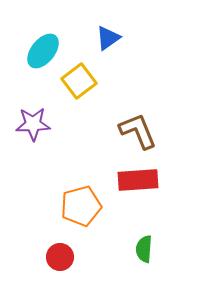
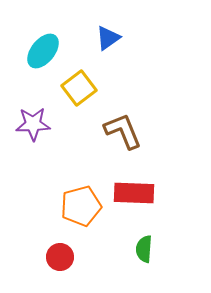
yellow square: moved 7 px down
brown L-shape: moved 15 px left
red rectangle: moved 4 px left, 13 px down; rotated 6 degrees clockwise
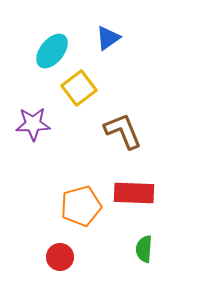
cyan ellipse: moved 9 px right
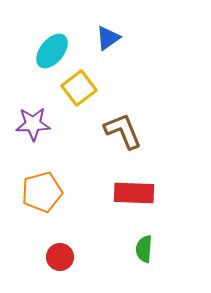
orange pentagon: moved 39 px left, 14 px up
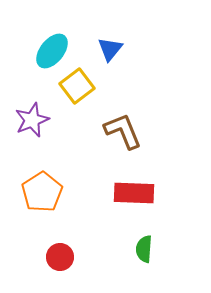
blue triangle: moved 2 px right, 11 px down; rotated 16 degrees counterclockwise
yellow square: moved 2 px left, 2 px up
purple star: moved 1 px left, 4 px up; rotated 20 degrees counterclockwise
orange pentagon: rotated 18 degrees counterclockwise
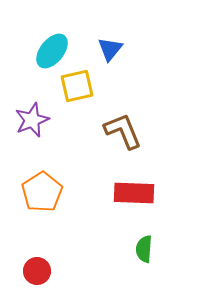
yellow square: rotated 24 degrees clockwise
red circle: moved 23 px left, 14 px down
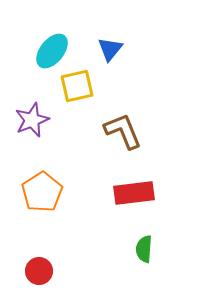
red rectangle: rotated 9 degrees counterclockwise
red circle: moved 2 px right
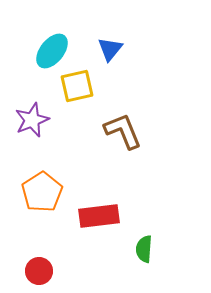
red rectangle: moved 35 px left, 23 px down
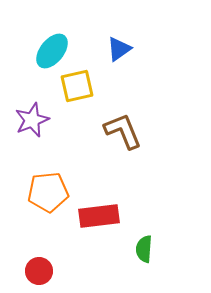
blue triangle: moved 9 px right; rotated 16 degrees clockwise
orange pentagon: moved 6 px right; rotated 27 degrees clockwise
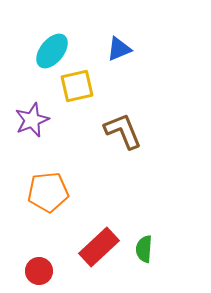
blue triangle: rotated 12 degrees clockwise
red rectangle: moved 31 px down; rotated 36 degrees counterclockwise
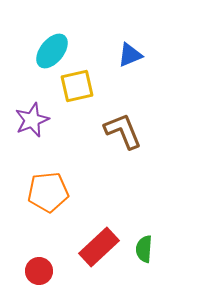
blue triangle: moved 11 px right, 6 px down
